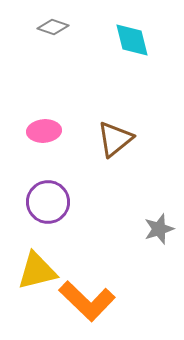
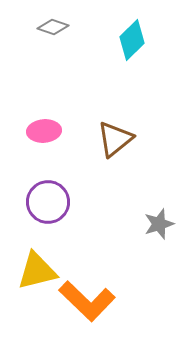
cyan diamond: rotated 60 degrees clockwise
gray star: moved 5 px up
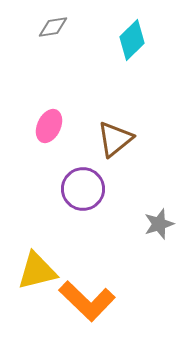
gray diamond: rotated 28 degrees counterclockwise
pink ellipse: moved 5 px right, 5 px up; rotated 60 degrees counterclockwise
purple circle: moved 35 px right, 13 px up
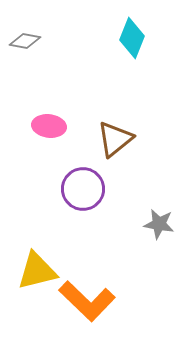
gray diamond: moved 28 px left, 14 px down; rotated 20 degrees clockwise
cyan diamond: moved 2 px up; rotated 24 degrees counterclockwise
pink ellipse: rotated 72 degrees clockwise
gray star: rotated 28 degrees clockwise
